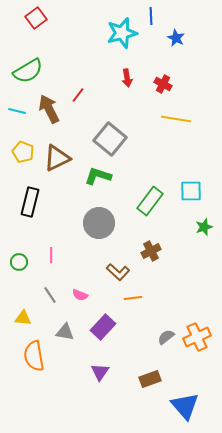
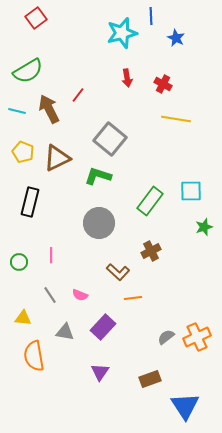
blue triangle: rotated 8 degrees clockwise
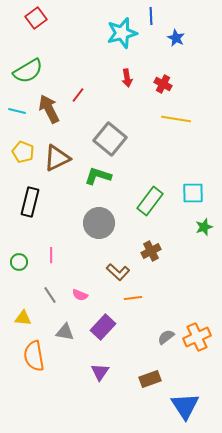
cyan square: moved 2 px right, 2 px down
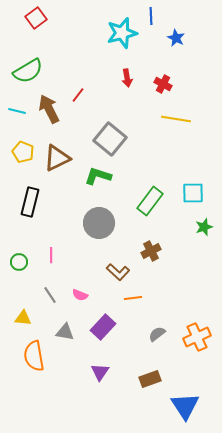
gray semicircle: moved 9 px left, 3 px up
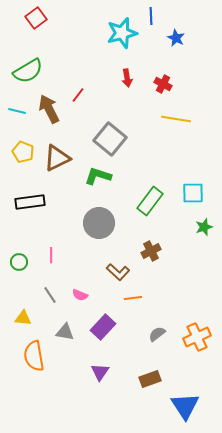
black rectangle: rotated 68 degrees clockwise
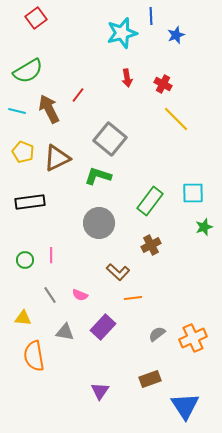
blue star: moved 3 px up; rotated 24 degrees clockwise
yellow line: rotated 36 degrees clockwise
brown cross: moved 6 px up
green circle: moved 6 px right, 2 px up
orange cross: moved 4 px left, 1 px down
purple triangle: moved 19 px down
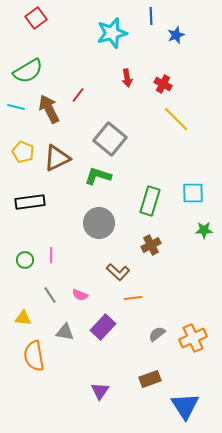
cyan star: moved 10 px left
cyan line: moved 1 px left, 4 px up
green rectangle: rotated 20 degrees counterclockwise
green star: moved 3 px down; rotated 18 degrees clockwise
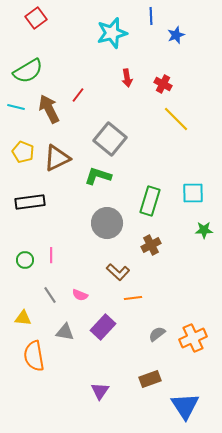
gray circle: moved 8 px right
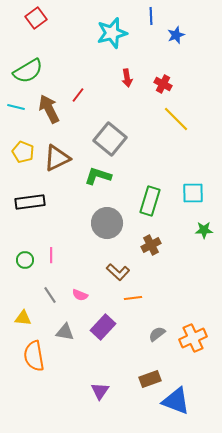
blue triangle: moved 9 px left, 5 px up; rotated 36 degrees counterclockwise
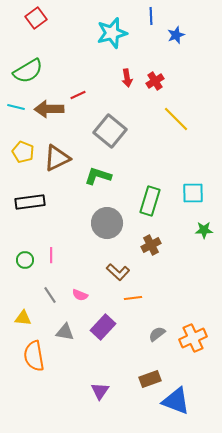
red cross: moved 8 px left, 3 px up; rotated 30 degrees clockwise
red line: rotated 28 degrees clockwise
brown arrow: rotated 64 degrees counterclockwise
gray square: moved 8 px up
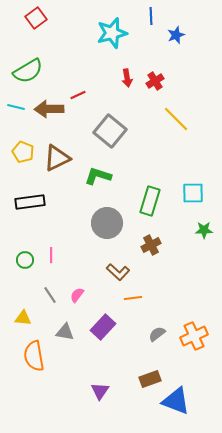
pink semicircle: moved 3 px left; rotated 105 degrees clockwise
orange cross: moved 1 px right, 2 px up
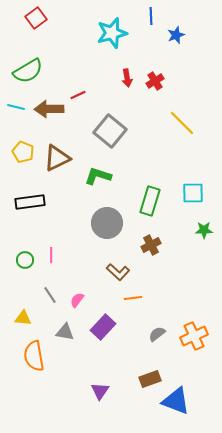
yellow line: moved 6 px right, 4 px down
pink semicircle: moved 5 px down
